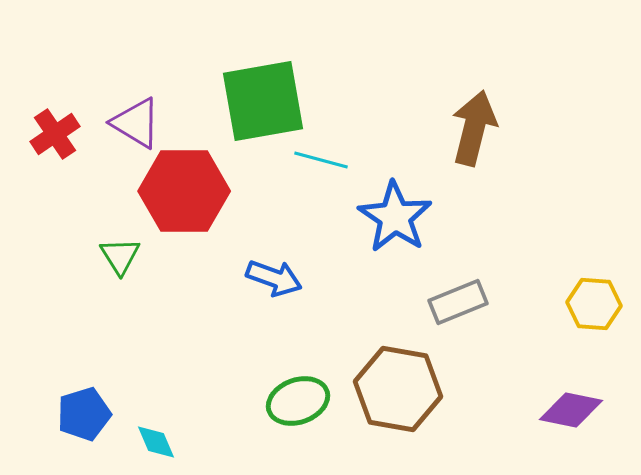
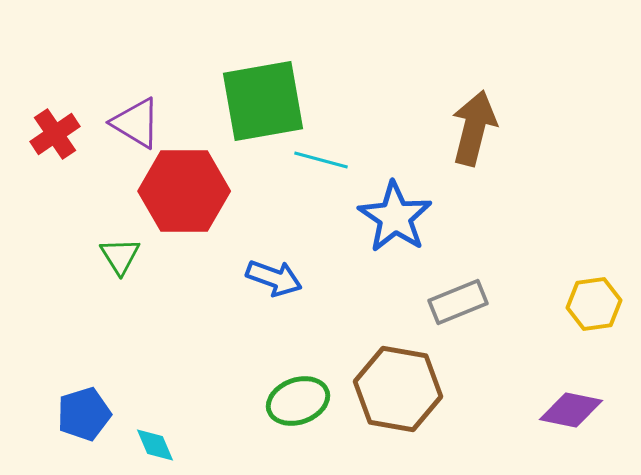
yellow hexagon: rotated 12 degrees counterclockwise
cyan diamond: moved 1 px left, 3 px down
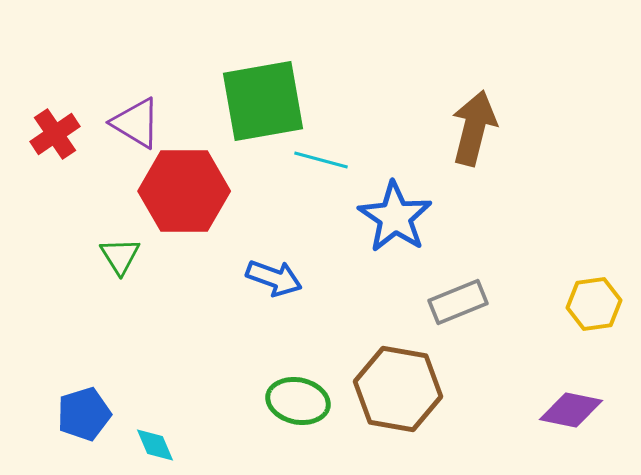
green ellipse: rotated 32 degrees clockwise
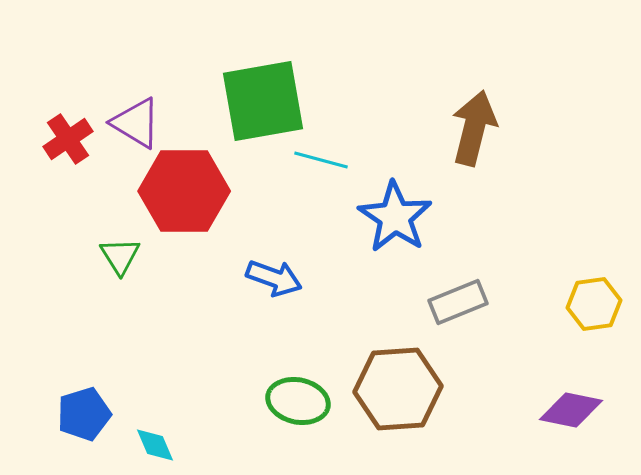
red cross: moved 13 px right, 5 px down
brown hexagon: rotated 14 degrees counterclockwise
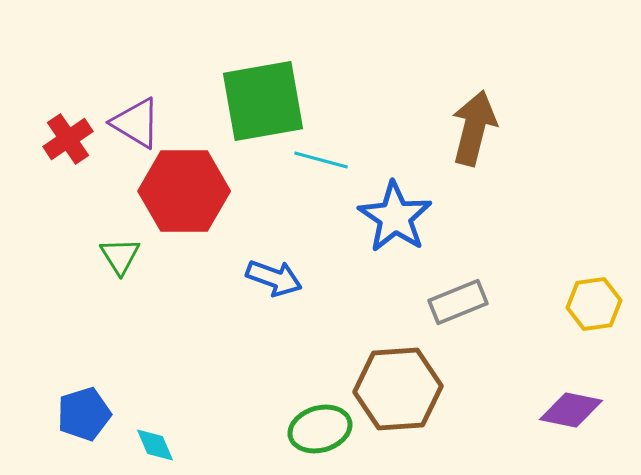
green ellipse: moved 22 px right, 28 px down; rotated 28 degrees counterclockwise
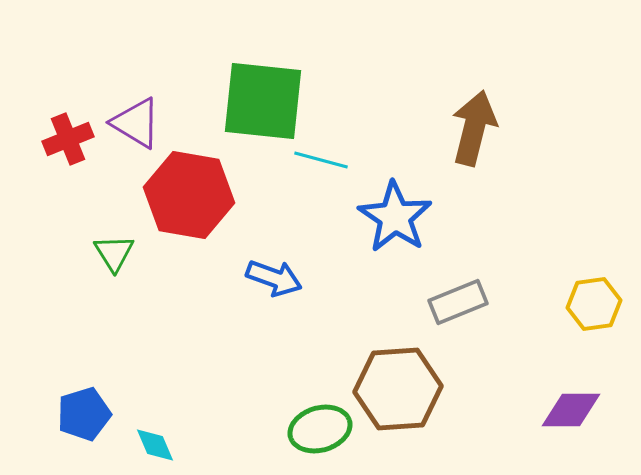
green square: rotated 16 degrees clockwise
red cross: rotated 12 degrees clockwise
red hexagon: moved 5 px right, 4 px down; rotated 10 degrees clockwise
green triangle: moved 6 px left, 3 px up
purple diamond: rotated 12 degrees counterclockwise
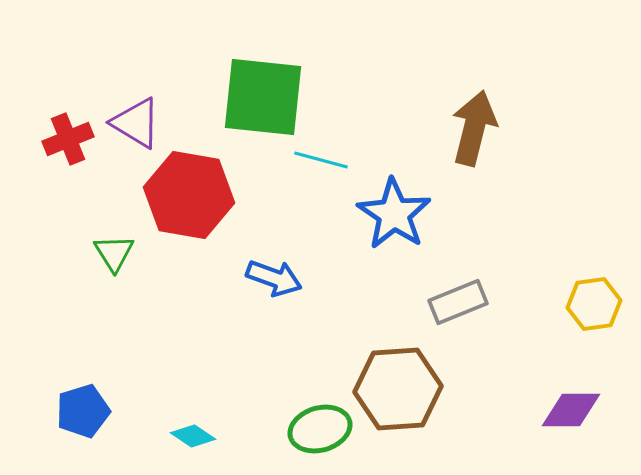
green square: moved 4 px up
blue star: moved 1 px left, 3 px up
blue pentagon: moved 1 px left, 3 px up
cyan diamond: moved 38 px right, 9 px up; rotated 33 degrees counterclockwise
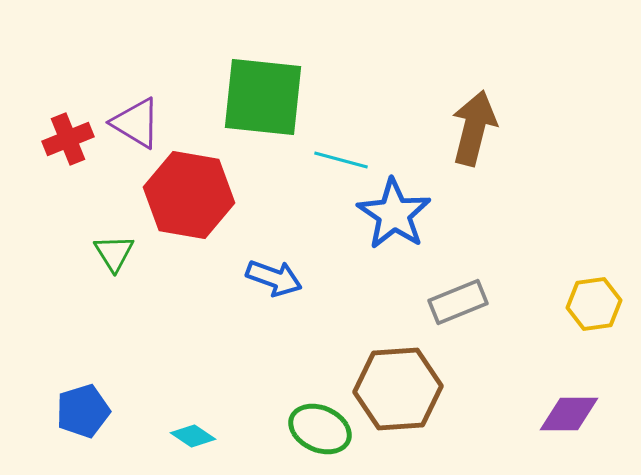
cyan line: moved 20 px right
purple diamond: moved 2 px left, 4 px down
green ellipse: rotated 40 degrees clockwise
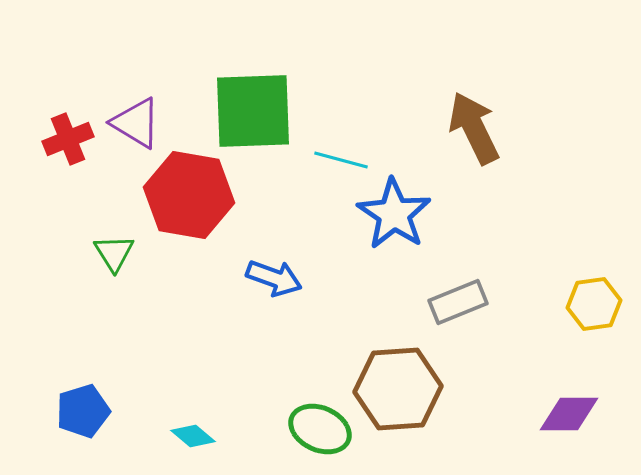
green square: moved 10 px left, 14 px down; rotated 8 degrees counterclockwise
brown arrow: rotated 40 degrees counterclockwise
cyan diamond: rotated 6 degrees clockwise
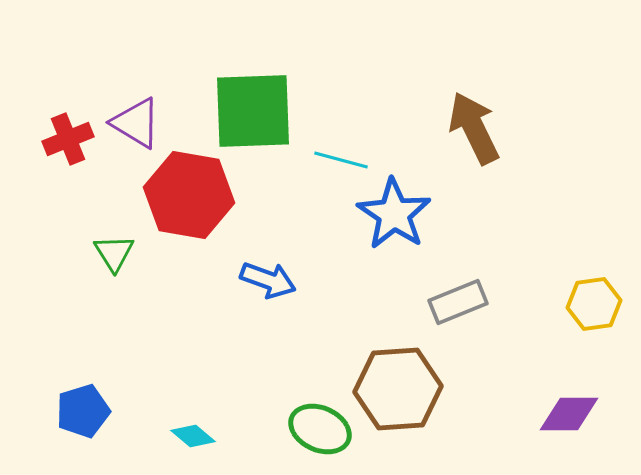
blue arrow: moved 6 px left, 2 px down
